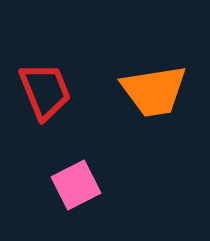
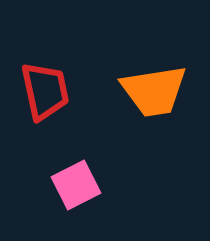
red trapezoid: rotated 10 degrees clockwise
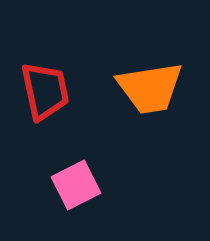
orange trapezoid: moved 4 px left, 3 px up
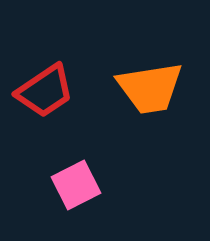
red trapezoid: rotated 68 degrees clockwise
